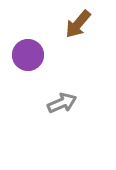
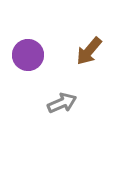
brown arrow: moved 11 px right, 27 px down
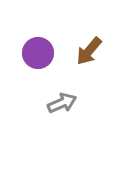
purple circle: moved 10 px right, 2 px up
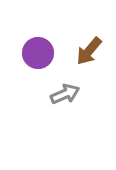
gray arrow: moved 3 px right, 9 px up
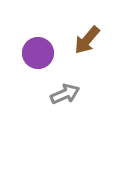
brown arrow: moved 2 px left, 11 px up
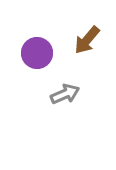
purple circle: moved 1 px left
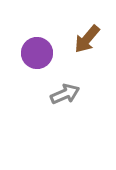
brown arrow: moved 1 px up
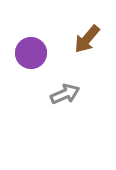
purple circle: moved 6 px left
